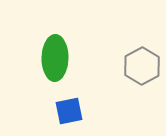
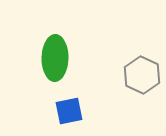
gray hexagon: moved 9 px down; rotated 6 degrees counterclockwise
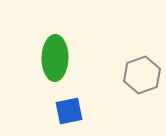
gray hexagon: rotated 15 degrees clockwise
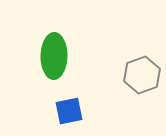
green ellipse: moved 1 px left, 2 px up
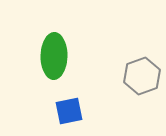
gray hexagon: moved 1 px down
